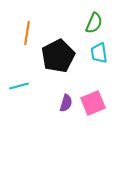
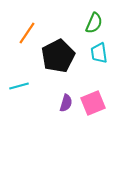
orange line: rotated 25 degrees clockwise
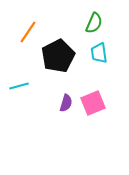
orange line: moved 1 px right, 1 px up
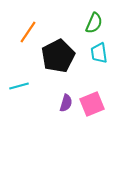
pink square: moved 1 px left, 1 px down
